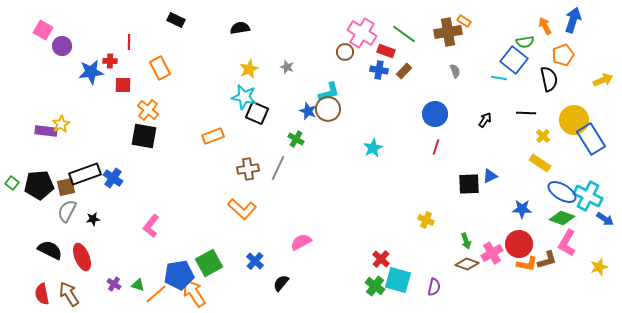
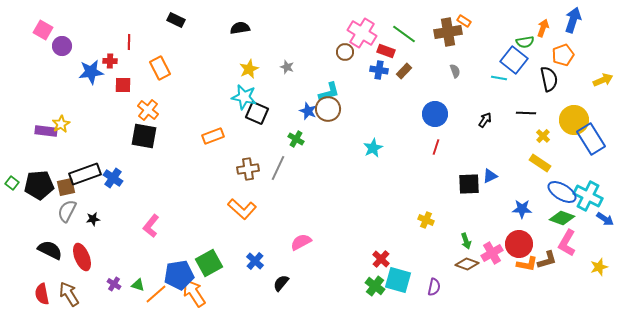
orange arrow at (545, 26): moved 2 px left, 2 px down; rotated 48 degrees clockwise
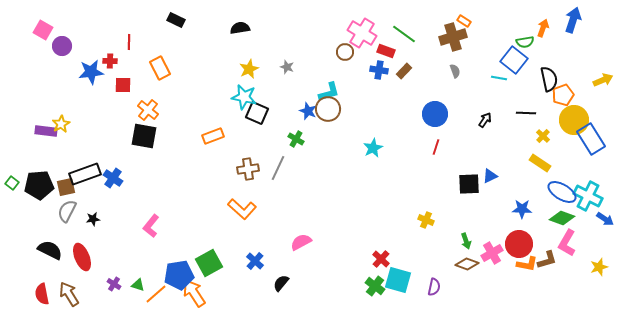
brown cross at (448, 32): moved 5 px right, 5 px down; rotated 8 degrees counterclockwise
orange pentagon at (563, 55): moved 40 px down
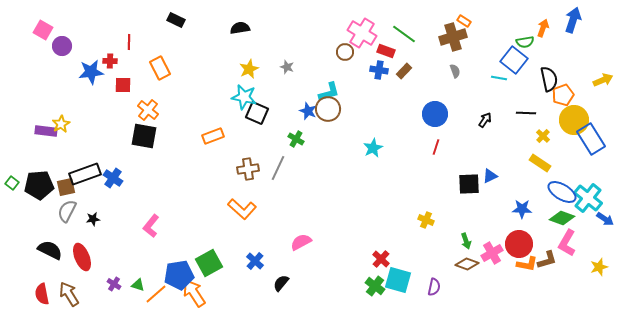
cyan cross at (588, 196): moved 2 px down; rotated 12 degrees clockwise
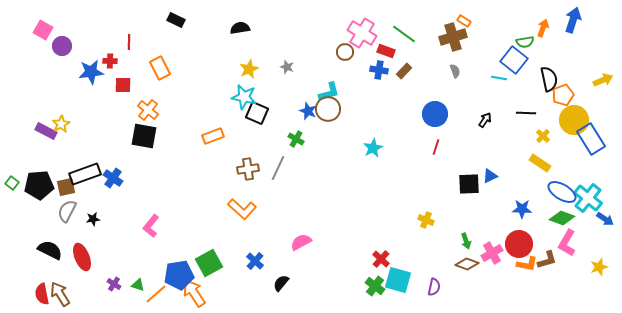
purple rectangle at (46, 131): rotated 20 degrees clockwise
brown arrow at (69, 294): moved 9 px left
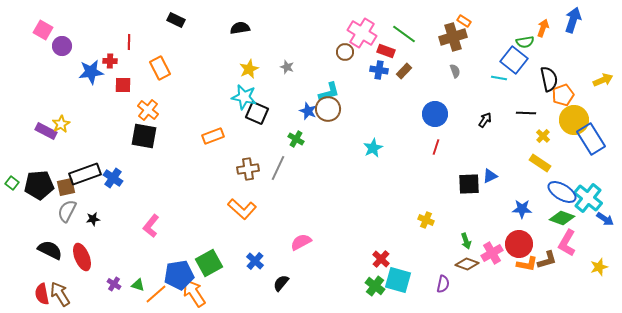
purple semicircle at (434, 287): moved 9 px right, 3 px up
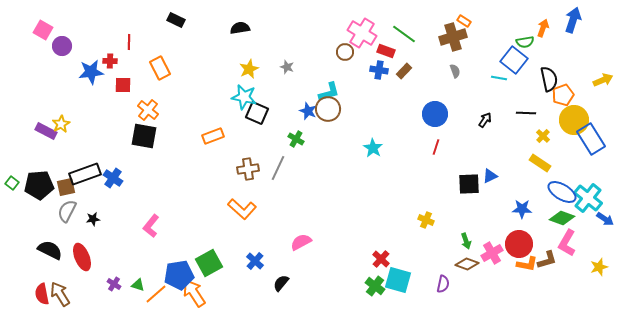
cyan star at (373, 148): rotated 12 degrees counterclockwise
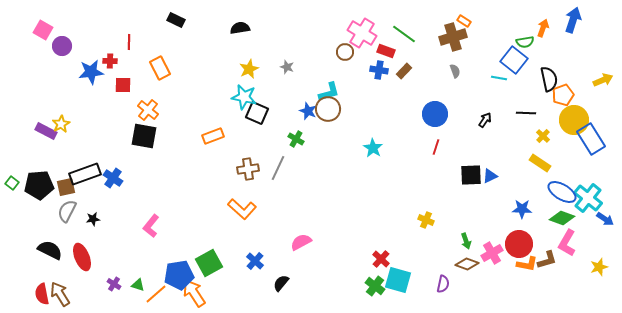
black square at (469, 184): moved 2 px right, 9 px up
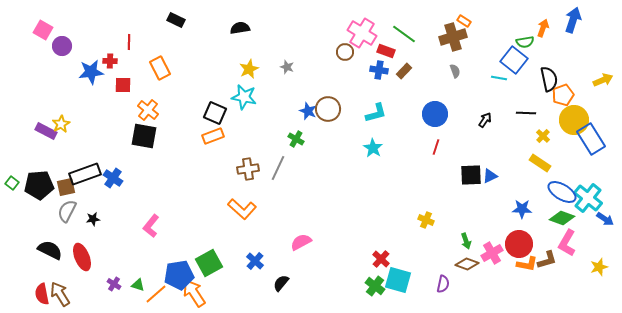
cyan L-shape at (329, 92): moved 47 px right, 21 px down
black square at (257, 113): moved 42 px left
